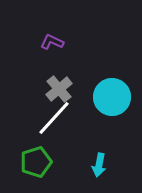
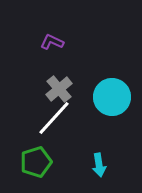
cyan arrow: rotated 20 degrees counterclockwise
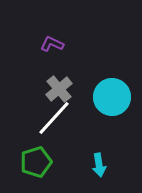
purple L-shape: moved 2 px down
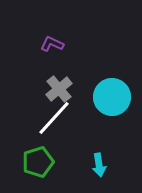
green pentagon: moved 2 px right
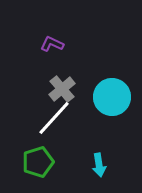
gray cross: moved 3 px right
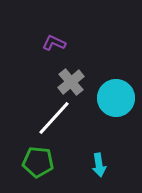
purple L-shape: moved 2 px right, 1 px up
gray cross: moved 9 px right, 7 px up
cyan circle: moved 4 px right, 1 px down
green pentagon: rotated 24 degrees clockwise
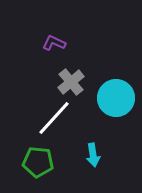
cyan arrow: moved 6 px left, 10 px up
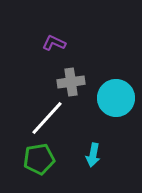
gray cross: rotated 32 degrees clockwise
white line: moved 7 px left
cyan arrow: rotated 20 degrees clockwise
green pentagon: moved 1 px right, 3 px up; rotated 16 degrees counterclockwise
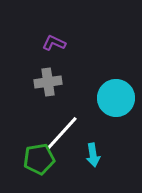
gray cross: moved 23 px left
white line: moved 15 px right, 15 px down
cyan arrow: rotated 20 degrees counterclockwise
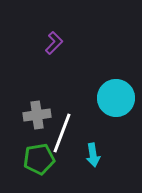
purple L-shape: rotated 110 degrees clockwise
gray cross: moved 11 px left, 33 px down
white line: rotated 21 degrees counterclockwise
